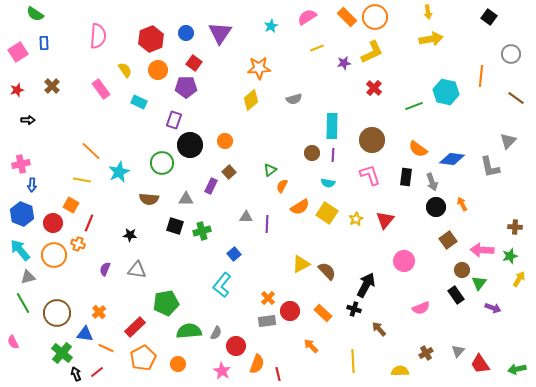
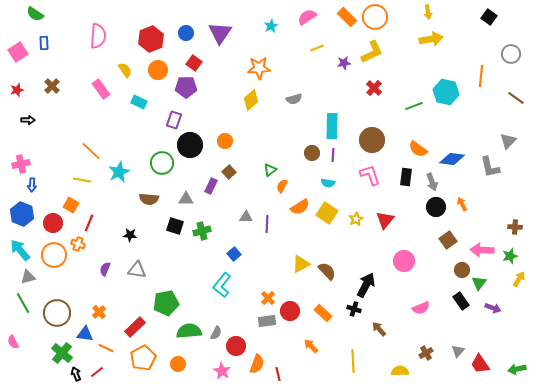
black rectangle at (456, 295): moved 5 px right, 6 px down
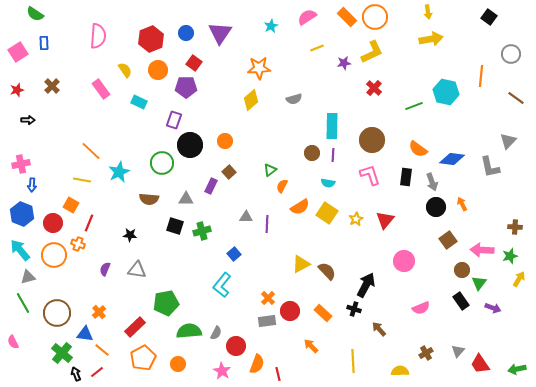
orange line at (106, 348): moved 4 px left, 2 px down; rotated 14 degrees clockwise
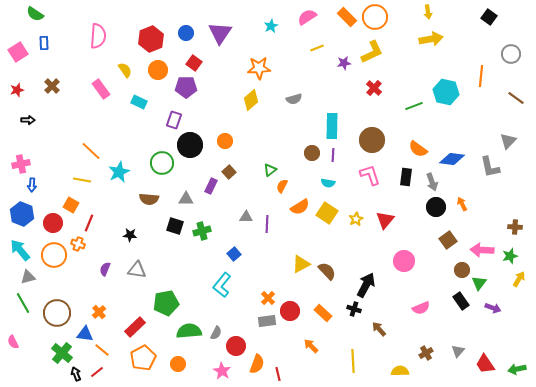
red trapezoid at (480, 364): moved 5 px right
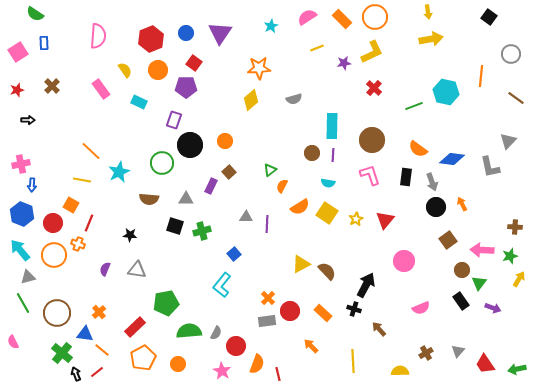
orange rectangle at (347, 17): moved 5 px left, 2 px down
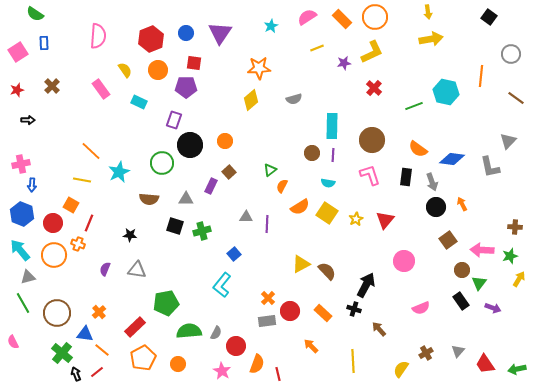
red square at (194, 63): rotated 28 degrees counterclockwise
yellow semicircle at (400, 371): moved 1 px right, 2 px up; rotated 54 degrees counterclockwise
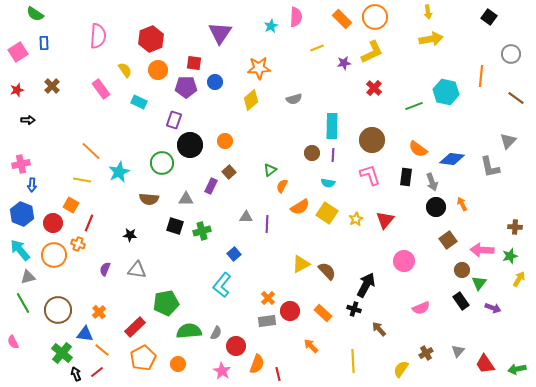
pink semicircle at (307, 17): moved 11 px left; rotated 126 degrees clockwise
blue circle at (186, 33): moved 29 px right, 49 px down
brown circle at (57, 313): moved 1 px right, 3 px up
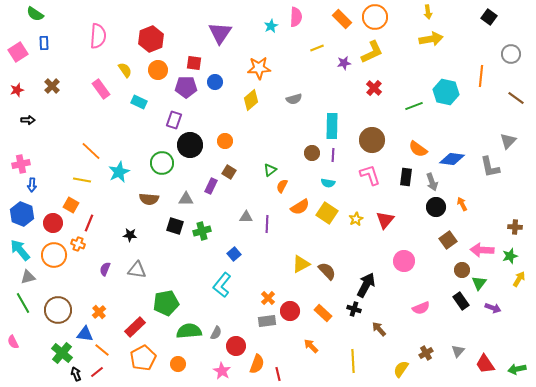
brown square at (229, 172): rotated 16 degrees counterclockwise
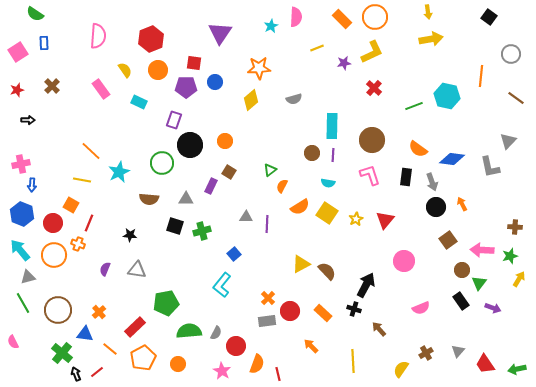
cyan hexagon at (446, 92): moved 1 px right, 4 px down
orange line at (102, 350): moved 8 px right, 1 px up
